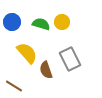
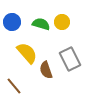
brown line: rotated 18 degrees clockwise
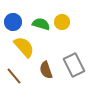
blue circle: moved 1 px right
yellow semicircle: moved 3 px left, 6 px up
gray rectangle: moved 4 px right, 6 px down
brown line: moved 10 px up
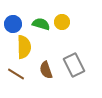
blue circle: moved 2 px down
yellow semicircle: rotated 40 degrees clockwise
brown line: moved 2 px right, 2 px up; rotated 18 degrees counterclockwise
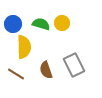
yellow circle: moved 1 px down
